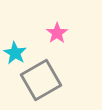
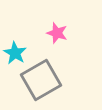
pink star: rotated 20 degrees counterclockwise
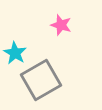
pink star: moved 4 px right, 8 px up
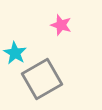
gray square: moved 1 px right, 1 px up
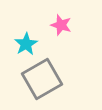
cyan star: moved 11 px right, 9 px up; rotated 10 degrees clockwise
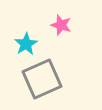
gray square: rotated 6 degrees clockwise
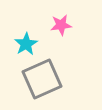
pink star: rotated 25 degrees counterclockwise
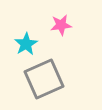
gray square: moved 2 px right
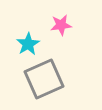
cyan star: moved 2 px right
